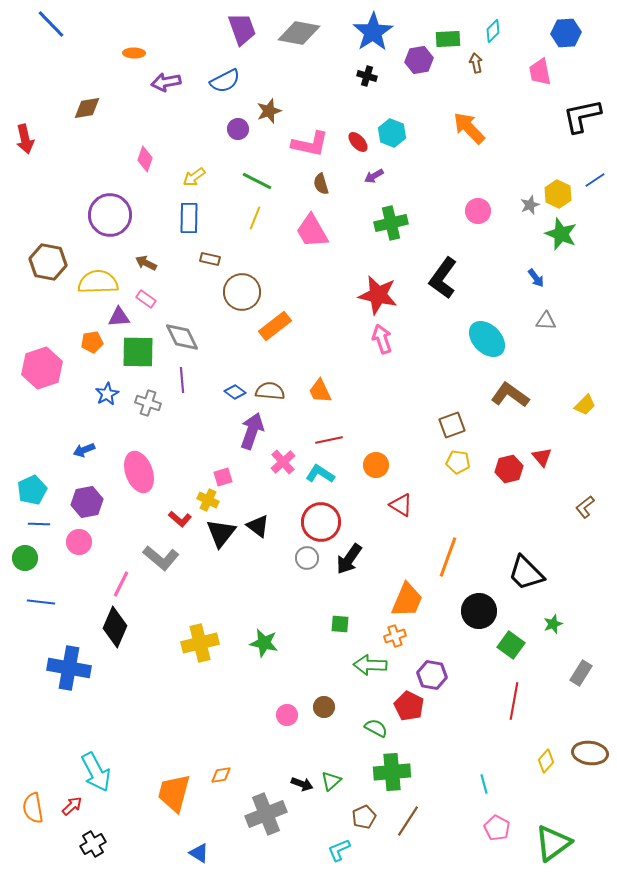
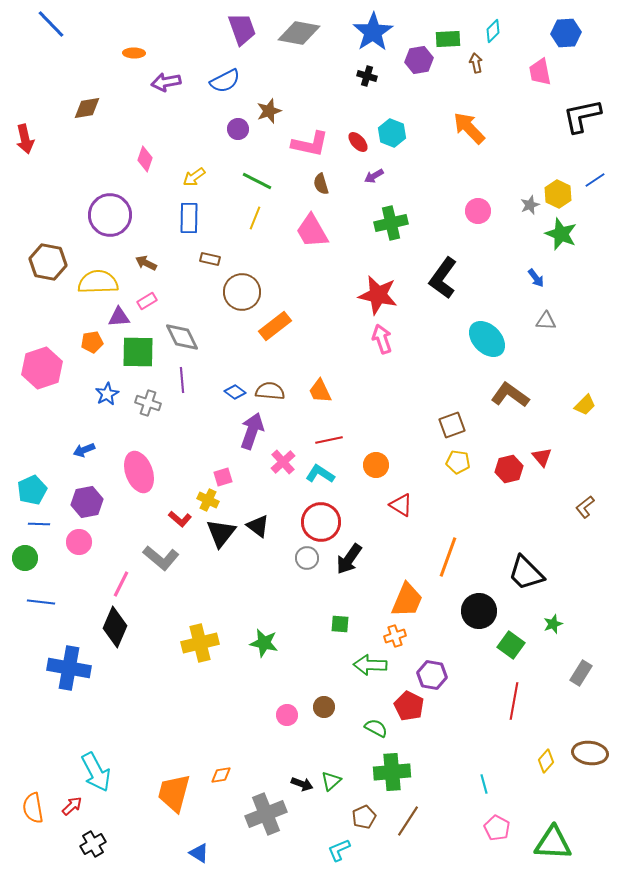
pink rectangle at (146, 299): moved 1 px right, 2 px down; rotated 66 degrees counterclockwise
green triangle at (553, 843): rotated 39 degrees clockwise
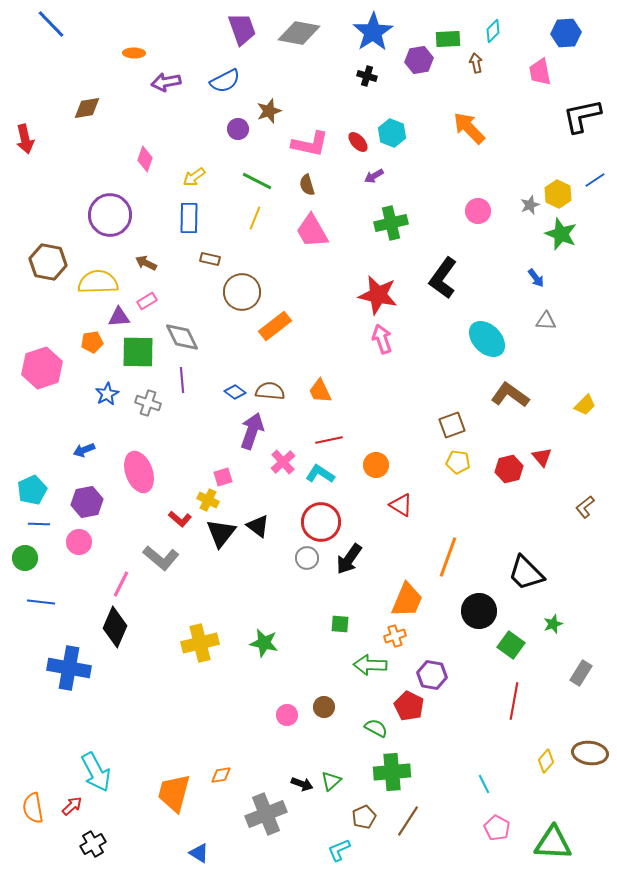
brown semicircle at (321, 184): moved 14 px left, 1 px down
cyan line at (484, 784): rotated 12 degrees counterclockwise
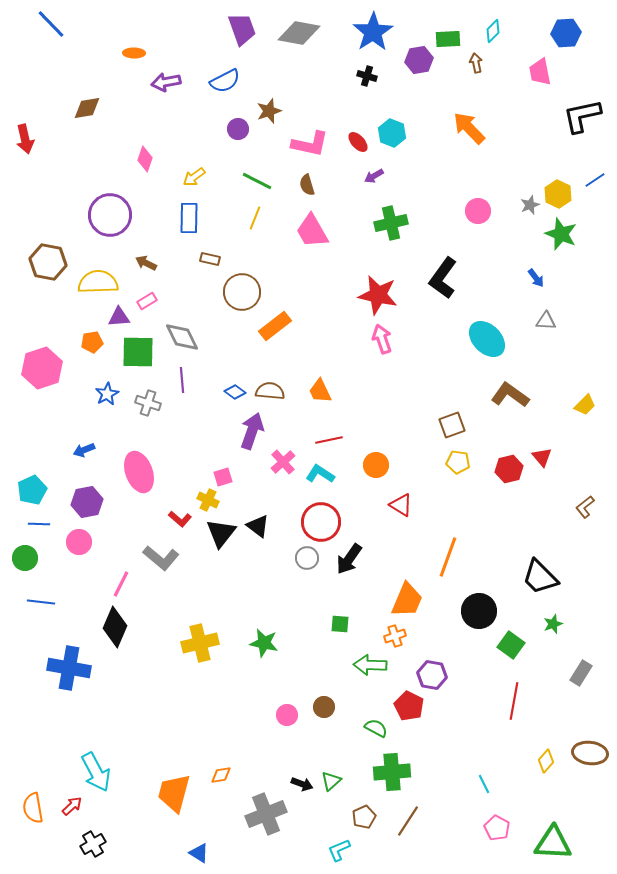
black trapezoid at (526, 573): moved 14 px right, 4 px down
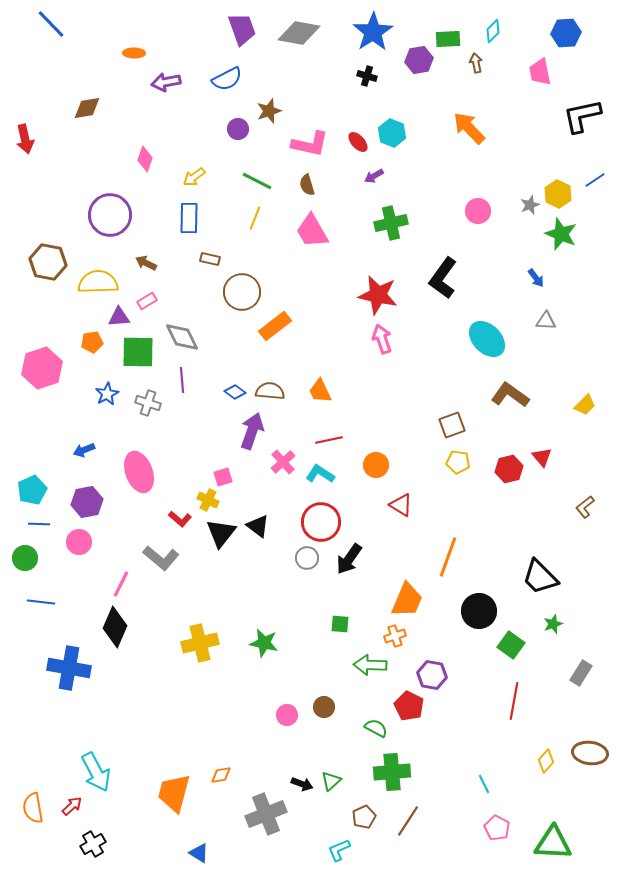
blue semicircle at (225, 81): moved 2 px right, 2 px up
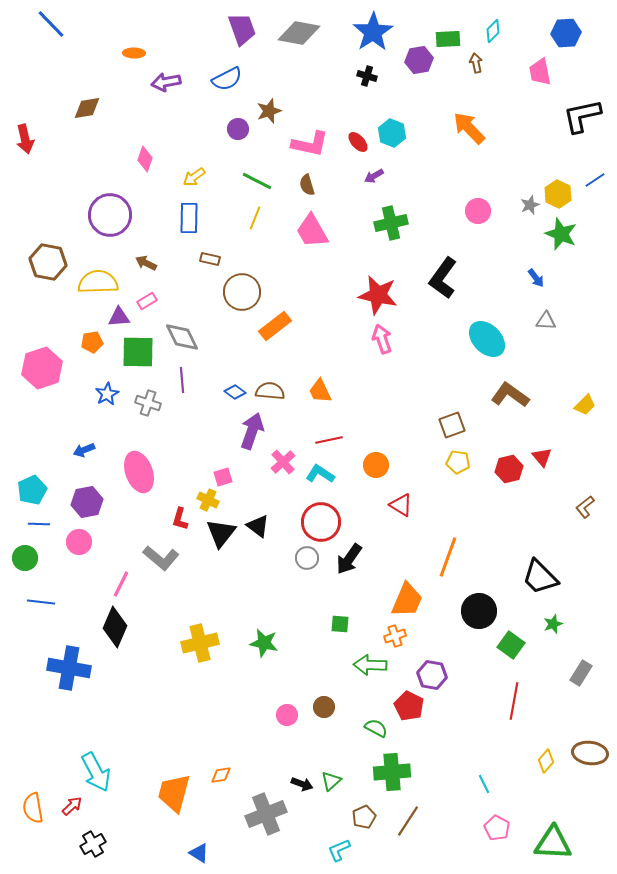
red L-shape at (180, 519): rotated 65 degrees clockwise
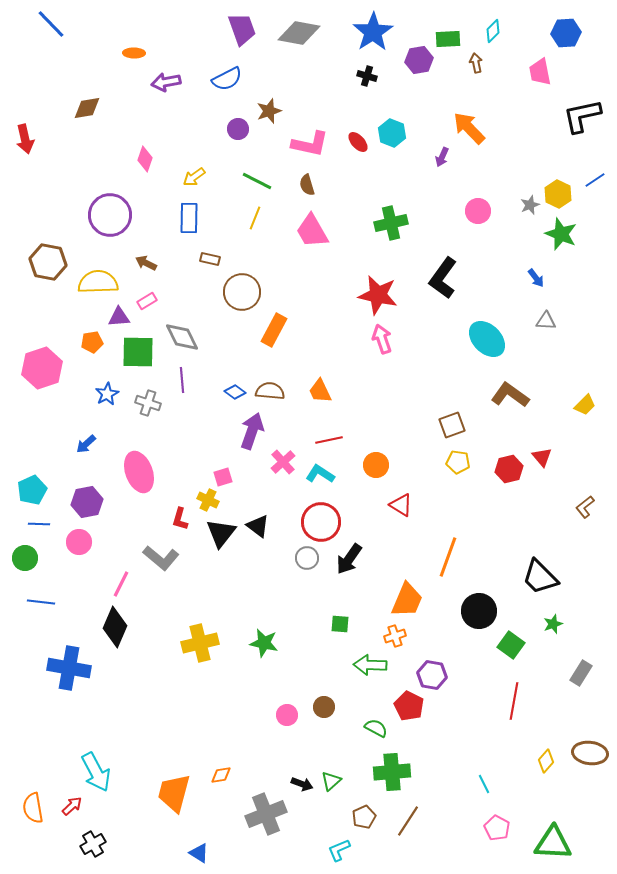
purple arrow at (374, 176): moved 68 px right, 19 px up; rotated 36 degrees counterclockwise
orange rectangle at (275, 326): moved 1 px left, 4 px down; rotated 24 degrees counterclockwise
blue arrow at (84, 450): moved 2 px right, 6 px up; rotated 20 degrees counterclockwise
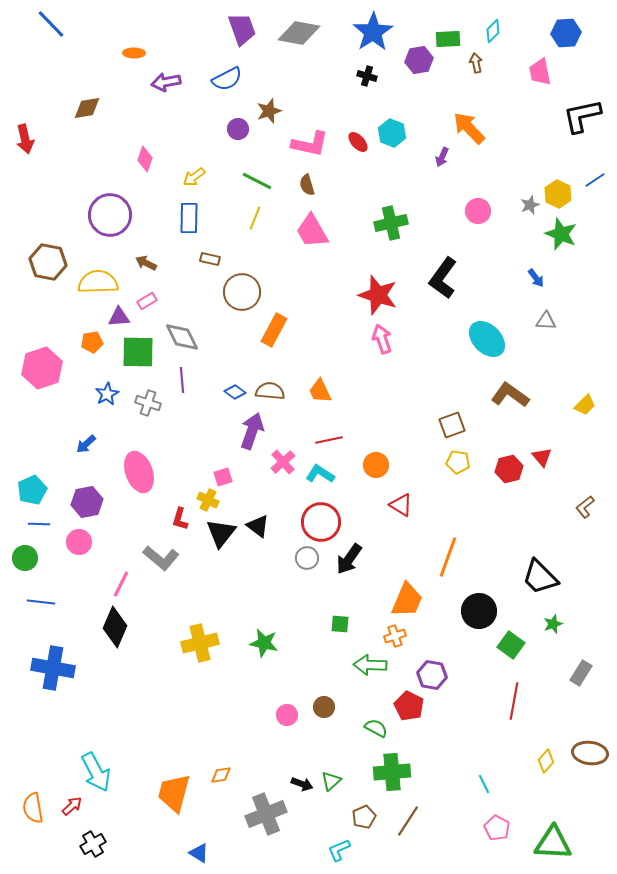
red star at (378, 295): rotated 6 degrees clockwise
blue cross at (69, 668): moved 16 px left
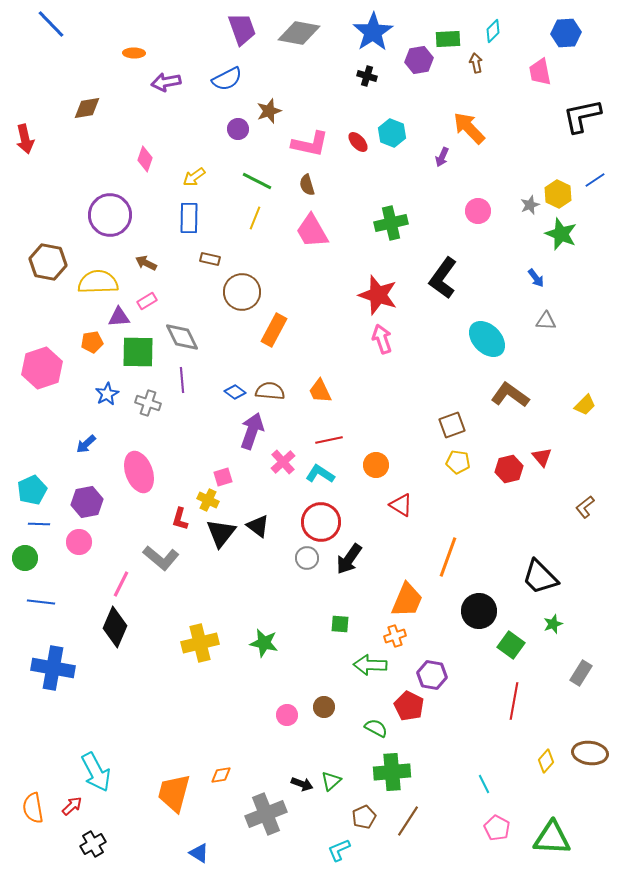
green triangle at (553, 843): moved 1 px left, 5 px up
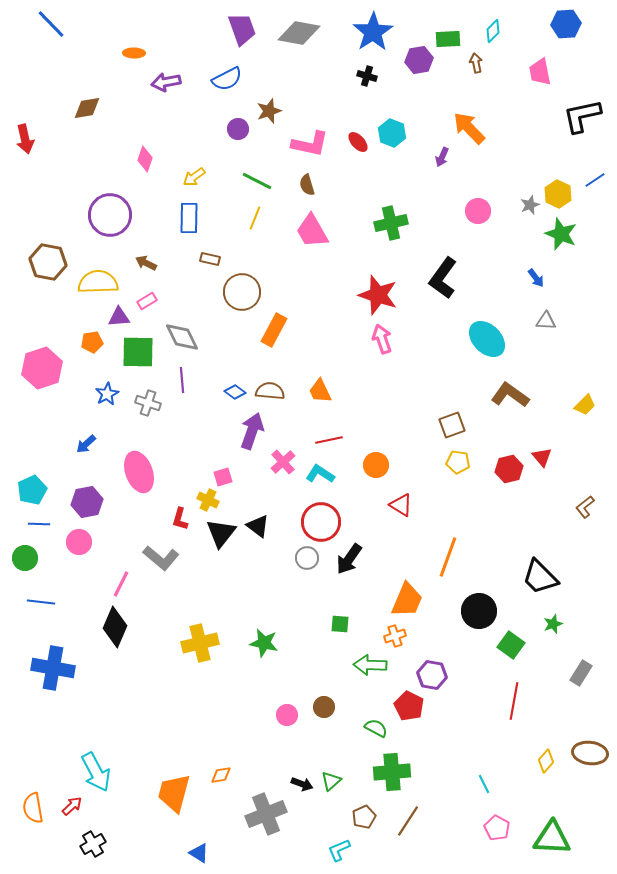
blue hexagon at (566, 33): moved 9 px up
